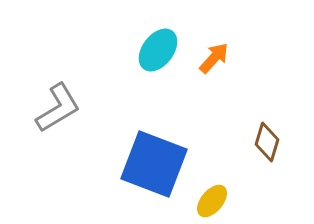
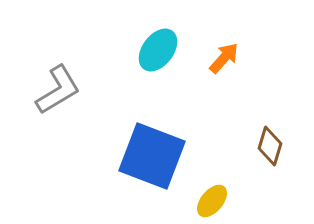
orange arrow: moved 10 px right
gray L-shape: moved 18 px up
brown diamond: moved 3 px right, 4 px down
blue square: moved 2 px left, 8 px up
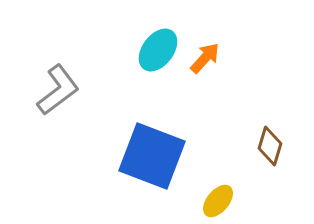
orange arrow: moved 19 px left
gray L-shape: rotated 6 degrees counterclockwise
yellow ellipse: moved 6 px right
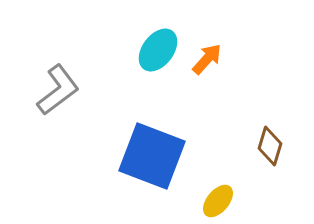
orange arrow: moved 2 px right, 1 px down
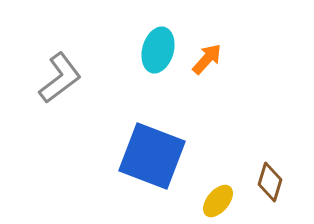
cyan ellipse: rotated 21 degrees counterclockwise
gray L-shape: moved 2 px right, 12 px up
brown diamond: moved 36 px down
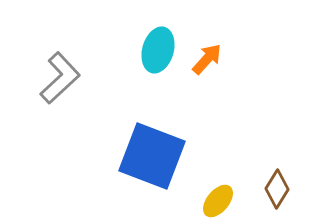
gray L-shape: rotated 6 degrees counterclockwise
brown diamond: moved 7 px right, 7 px down; rotated 15 degrees clockwise
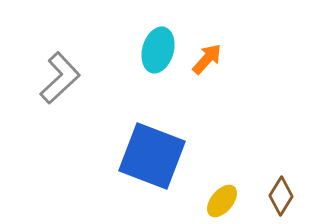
brown diamond: moved 4 px right, 7 px down
yellow ellipse: moved 4 px right
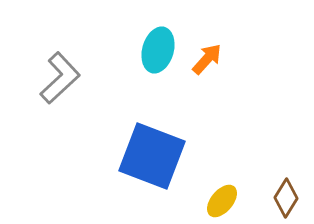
brown diamond: moved 5 px right, 2 px down
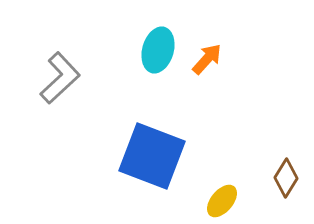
brown diamond: moved 20 px up
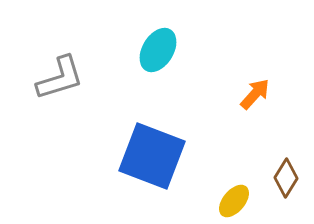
cyan ellipse: rotated 15 degrees clockwise
orange arrow: moved 48 px right, 35 px down
gray L-shape: rotated 26 degrees clockwise
yellow ellipse: moved 12 px right
